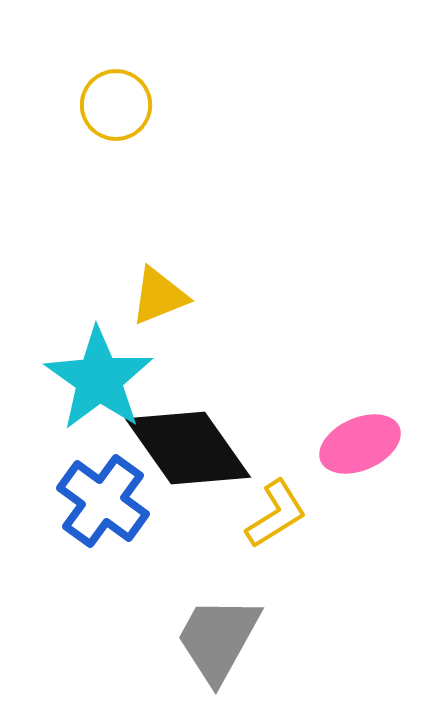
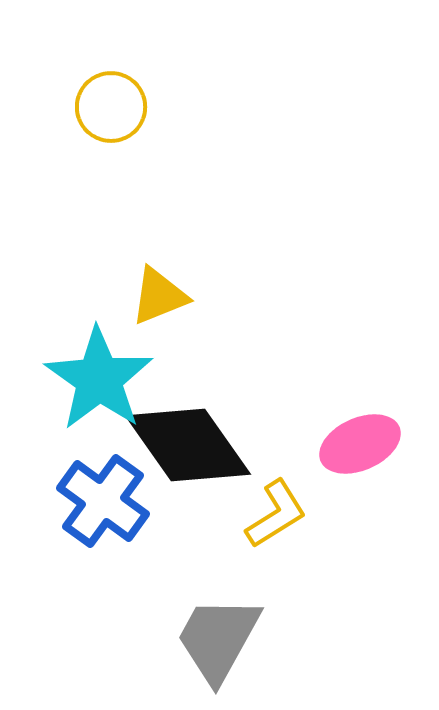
yellow circle: moved 5 px left, 2 px down
black diamond: moved 3 px up
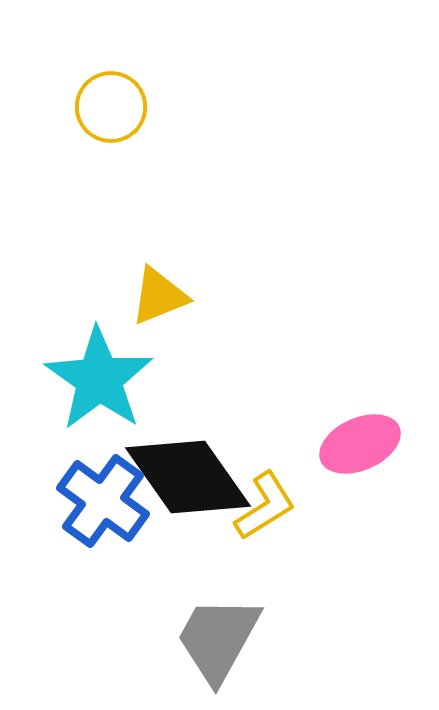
black diamond: moved 32 px down
yellow L-shape: moved 11 px left, 8 px up
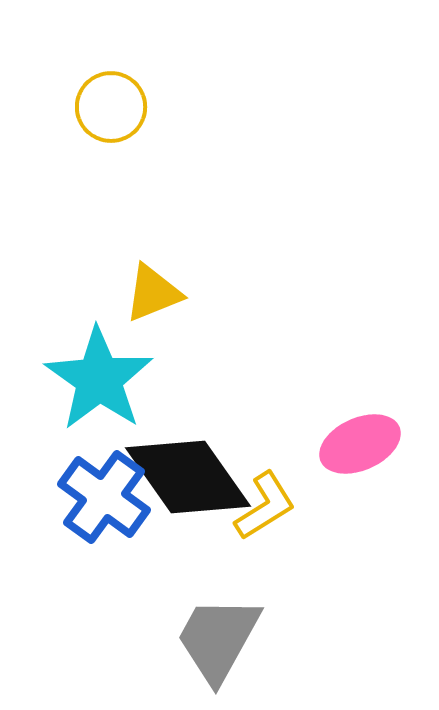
yellow triangle: moved 6 px left, 3 px up
blue cross: moved 1 px right, 4 px up
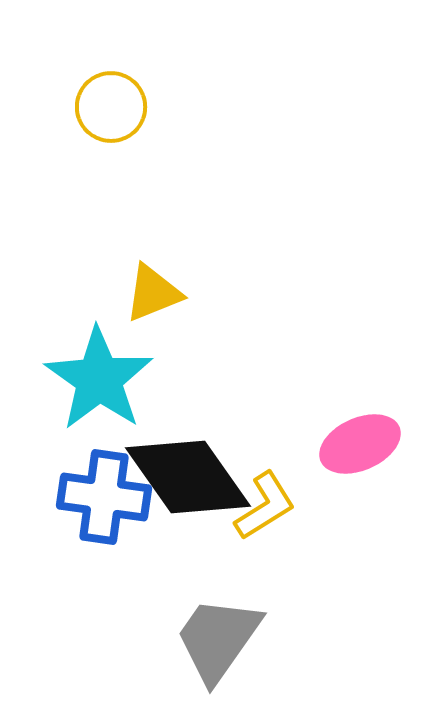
blue cross: rotated 28 degrees counterclockwise
gray trapezoid: rotated 6 degrees clockwise
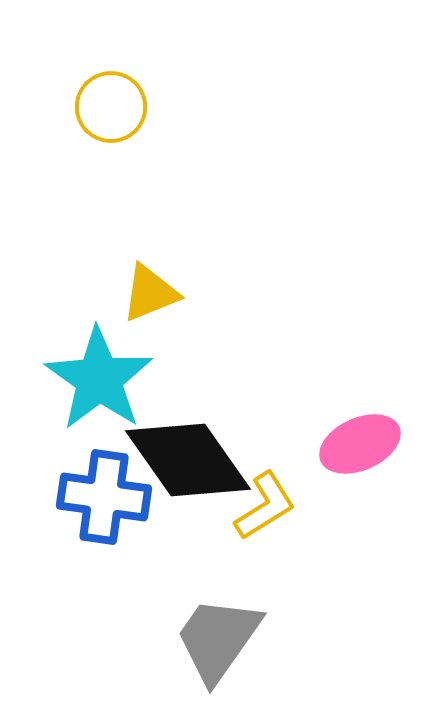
yellow triangle: moved 3 px left
black diamond: moved 17 px up
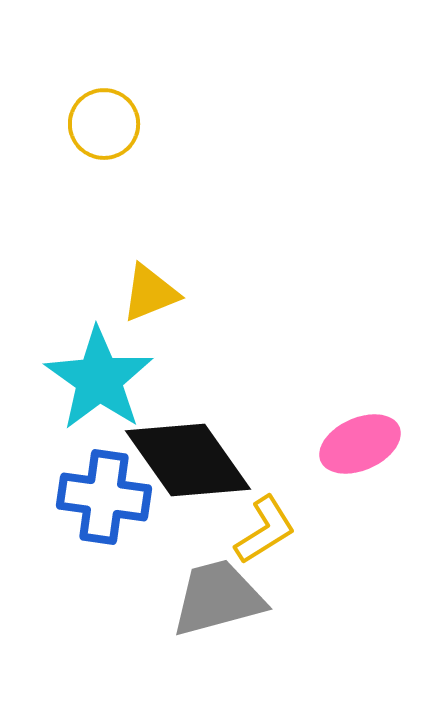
yellow circle: moved 7 px left, 17 px down
yellow L-shape: moved 24 px down
gray trapezoid: moved 41 px up; rotated 40 degrees clockwise
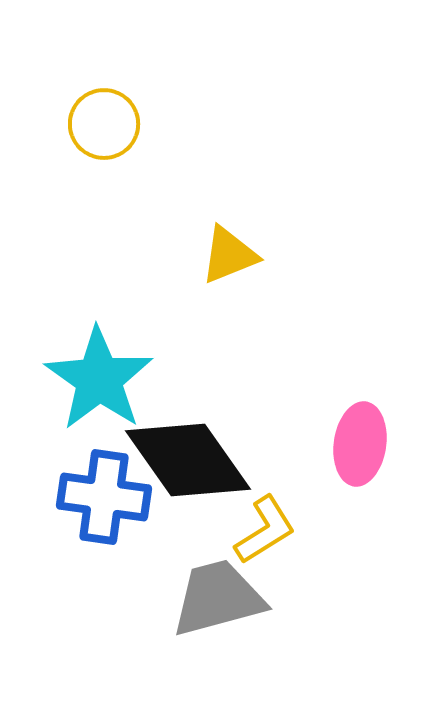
yellow triangle: moved 79 px right, 38 px up
pink ellipse: rotated 58 degrees counterclockwise
